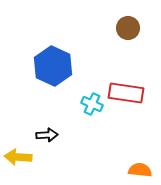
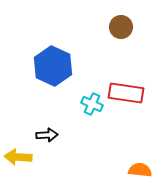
brown circle: moved 7 px left, 1 px up
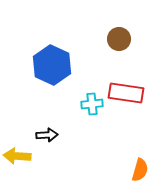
brown circle: moved 2 px left, 12 px down
blue hexagon: moved 1 px left, 1 px up
cyan cross: rotated 30 degrees counterclockwise
yellow arrow: moved 1 px left, 1 px up
orange semicircle: rotated 100 degrees clockwise
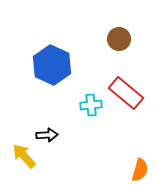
red rectangle: rotated 32 degrees clockwise
cyan cross: moved 1 px left, 1 px down
yellow arrow: moved 7 px right; rotated 44 degrees clockwise
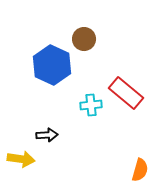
brown circle: moved 35 px left
yellow arrow: moved 3 px left, 3 px down; rotated 140 degrees clockwise
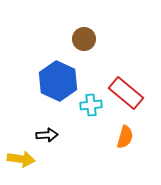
blue hexagon: moved 6 px right, 16 px down
orange semicircle: moved 15 px left, 33 px up
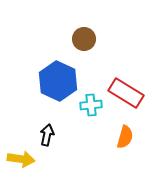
red rectangle: rotated 8 degrees counterclockwise
black arrow: rotated 75 degrees counterclockwise
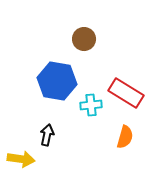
blue hexagon: moved 1 px left; rotated 15 degrees counterclockwise
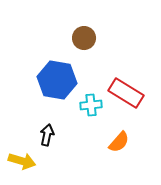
brown circle: moved 1 px up
blue hexagon: moved 1 px up
orange semicircle: moved 6 px left, 5 px down; rotated 25 degrees clockwise
yellow arrow: moved 1 px right, 2 px down; rotated 8 degrees clockwise
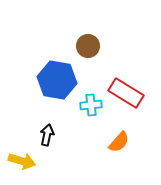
brown circle: moved 4 px right, 8 px down
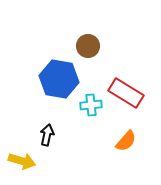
blue hexagon: moved 2 px right, 1 px up
orange semicircle: moved 7 px right, 1 px up
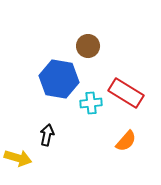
cyan cross: moved 2 px up
yellow arrow: moved 4 px left, 3 px up
